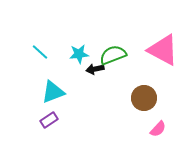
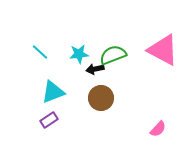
brown circle: moved 43 px left
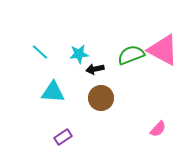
green semicircle: moved 18 px right
cyan triangle: rotated 25 degrees clockwise
purple rectangle: moved 14 px right, 17 px down
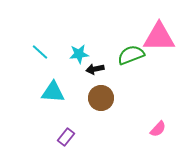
pink triangle: moved 4 px left, 13 px up; rotated 28 degrees counterclockwise
purple rectangle: moved 3 px right; rotated 18 degrees counterclockwise
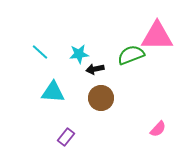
pink triangle: moved 2 px left, 1 px up
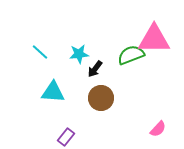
pink triangle: moved 3 px left, 3 px down
black arrow: rotated 42 degrees counterclockwise
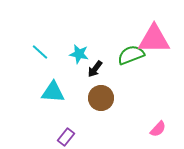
cyan star: rotated 18 degrees clockwise
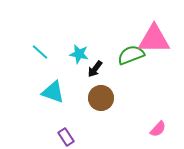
cyan triangle: rotated 15 degrees clockwise
purple rectangle: rotated 72 degrees counterclockwise
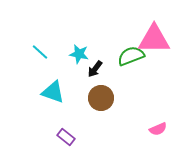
green semicircle: moved 1 px down
pink semicircle: rotated 24 degrees clockwise
purple rectangle: rotated 18 degrees counterclockwise
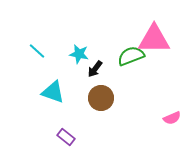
cyan line: moved 3 px left, 1 px up
pink semicircle: moved 14 px right, 11 px up
